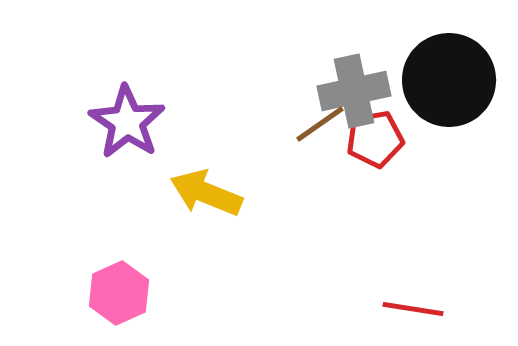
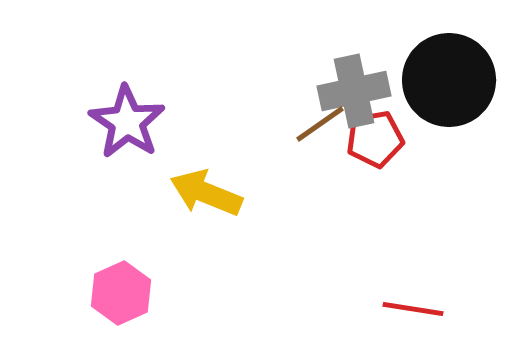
pink hexagon: moved 2 px right
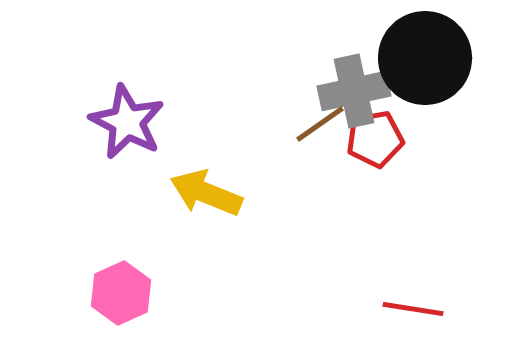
black circle: moved 24 px left, 22 px up
purple star: rotated 6 degrees counterclockwise
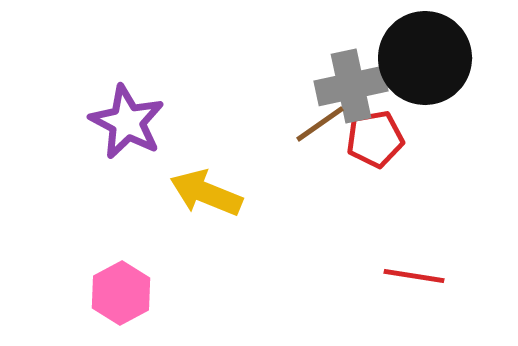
gray cross: moved 3 px left, 5 px up
pink hexagon: rotated 4 degrees counterclockwise
red line: moved 1 px right, 33 px up
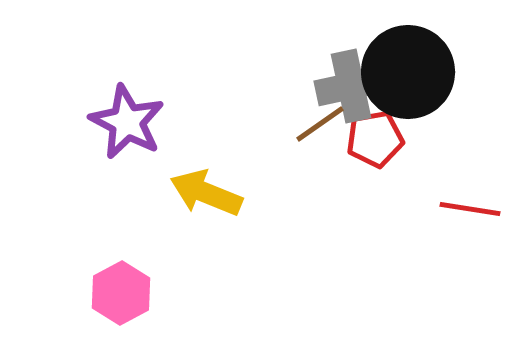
black circle: moved 17 px left, 14 px down
red line: moved 56 px right, 67 px up
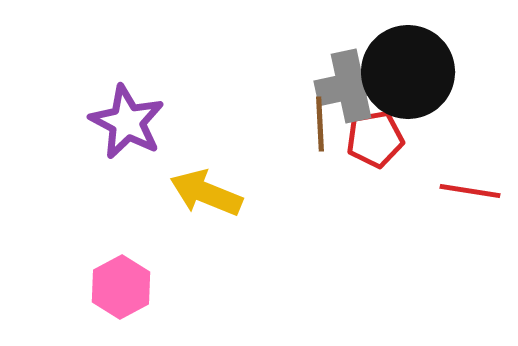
brown line: rotated 58 degrees counterclockwise
red line: moved 18 px up
pink hexagon: moved 6 px up
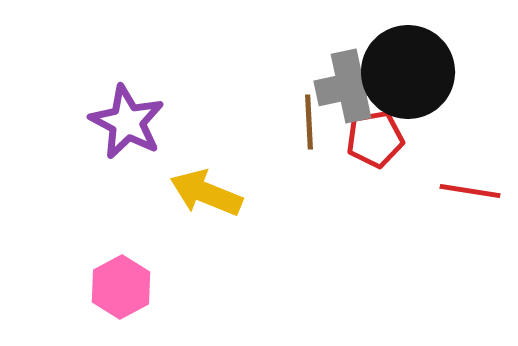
brown line: moved 11 px left, 2 px up
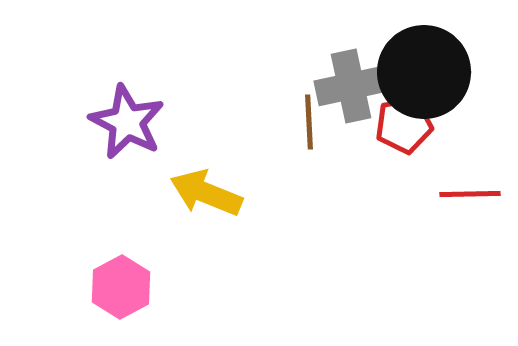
black circle: moved 16 px right
red pentagon: moved 29 px right, 14 px up
red line: moved 3 px down; rotated 10 degrees counterclockwise
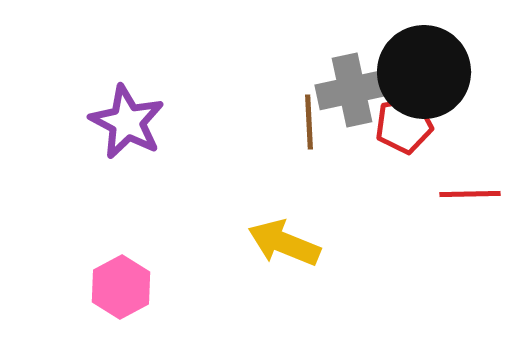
gray cross: moved 1 px right, 4 px down
yellow arrow: moved 78 px right, 50 px down
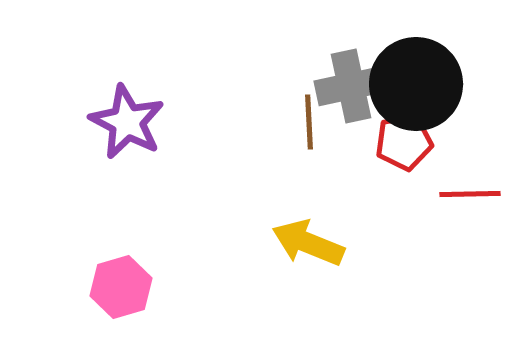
black circle: moved 8 px left, 12 px down
gray cross: moved 1 px left, 4 px up
red pentagon: moved 17 px down
yellow arrow: moved 24 px right
pink hexagon: rotated 12 degrees clockwise
